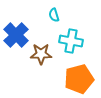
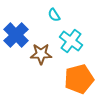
cyan semicircle: rotated 16 degrees counterclockwise
cyan cross: rotated 25 degrees clockwise
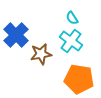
cyan semicircle: moved 18 px right, 3 px down
brown star: rotated 10 degrees counterclockwise
orange pentagon: rotated 24 degrees clockwise
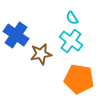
blue cross: rotated 10 degrees counterclockwise
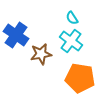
orange pentagon: moved 1 px right, 1 px up
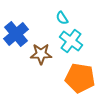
cyan semicircle: moved 10 px left
blue cross: moved 1 px up; rotated 15 degrees clockwise
brown star: rotated 10 degrees clockwise
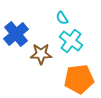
orange pentagon: moved 1 px left, 1 px down; rotated 16 degrees counterclockwise
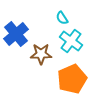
orange pentagon: moved 7 px left; rotated 16 degrees counterclockwise
